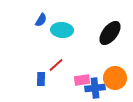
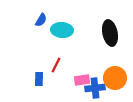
black ellipse: rotated 50 degrees counterclockwise
red line: rotated 21 degrees counterclockwise
blue rectangle: moved 2 px left
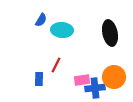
orange circle: moved 1 px left, 1 px up
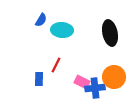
pink rectangle: moved 2 px down; rotated 35 degrees clockwise
